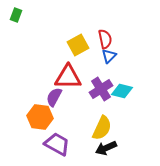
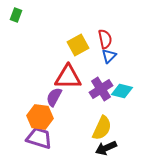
purple trapezoid: moved 18 px left, 6 px up; rotated 12 degrees counterclockwise
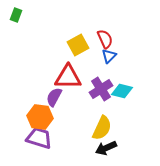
red semicircle: rotated 12 degrees counterclockwise
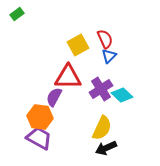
green rectangle: moved 1 px right, 1 px up; rotated 32 degrees clockwise
cyan diamond: moved 4 px down; rotated 30 degrees clockwise
purple trapezoid: rotated 12 degrees clockwise
